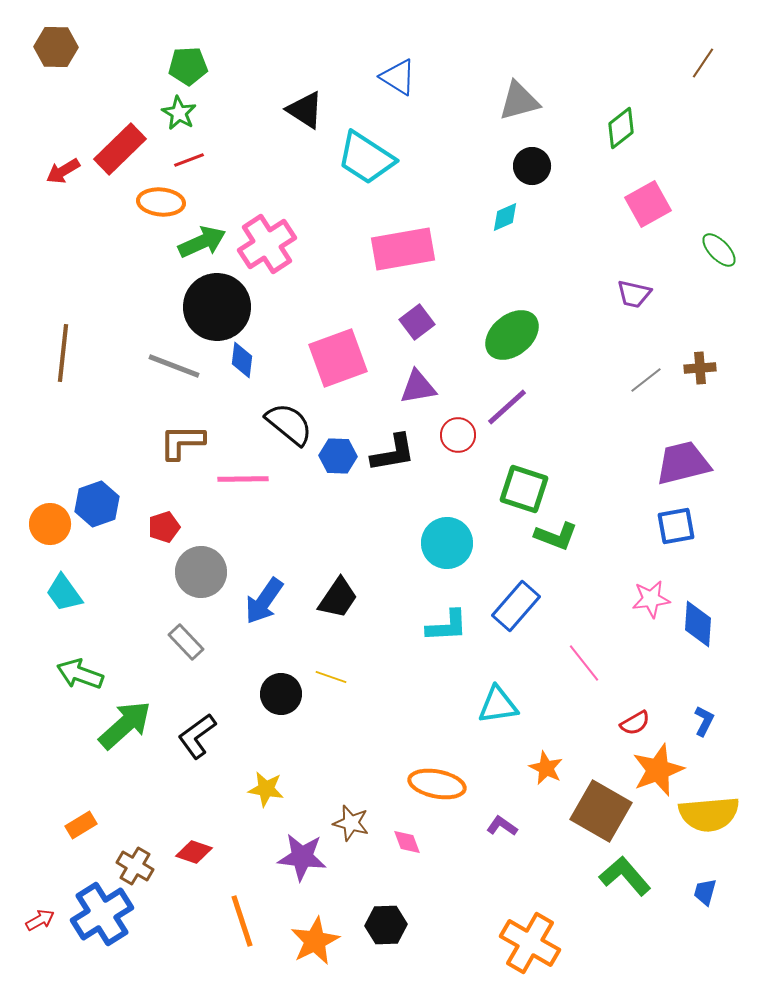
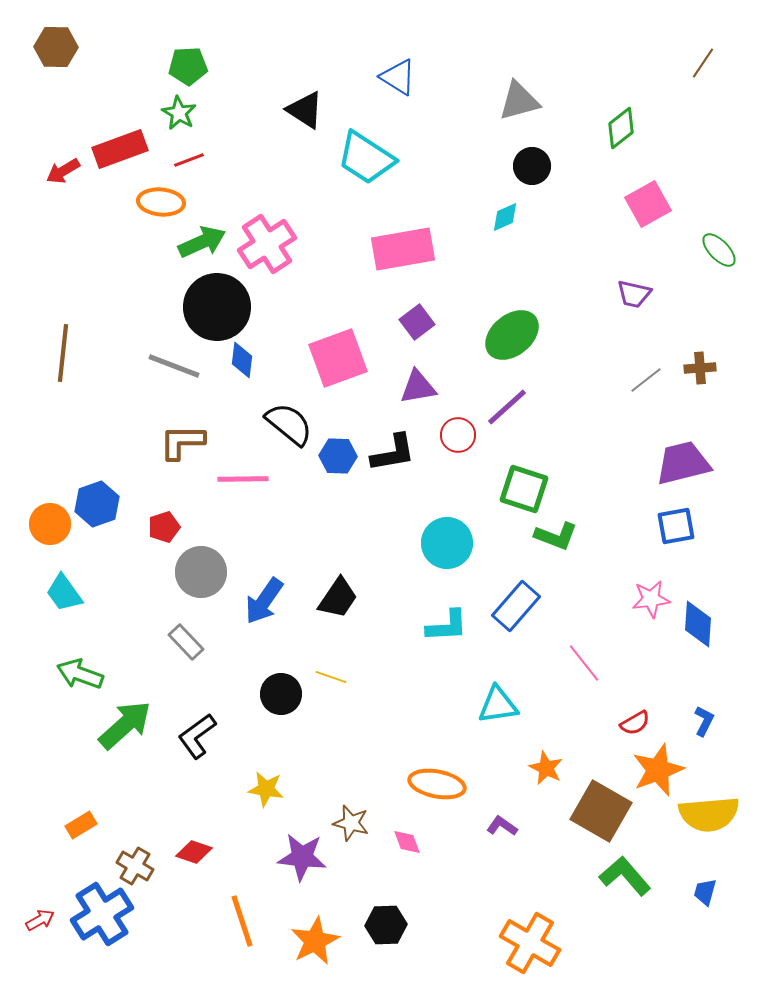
red rectangle at (120, 149): rotated 24 degrees clockwise
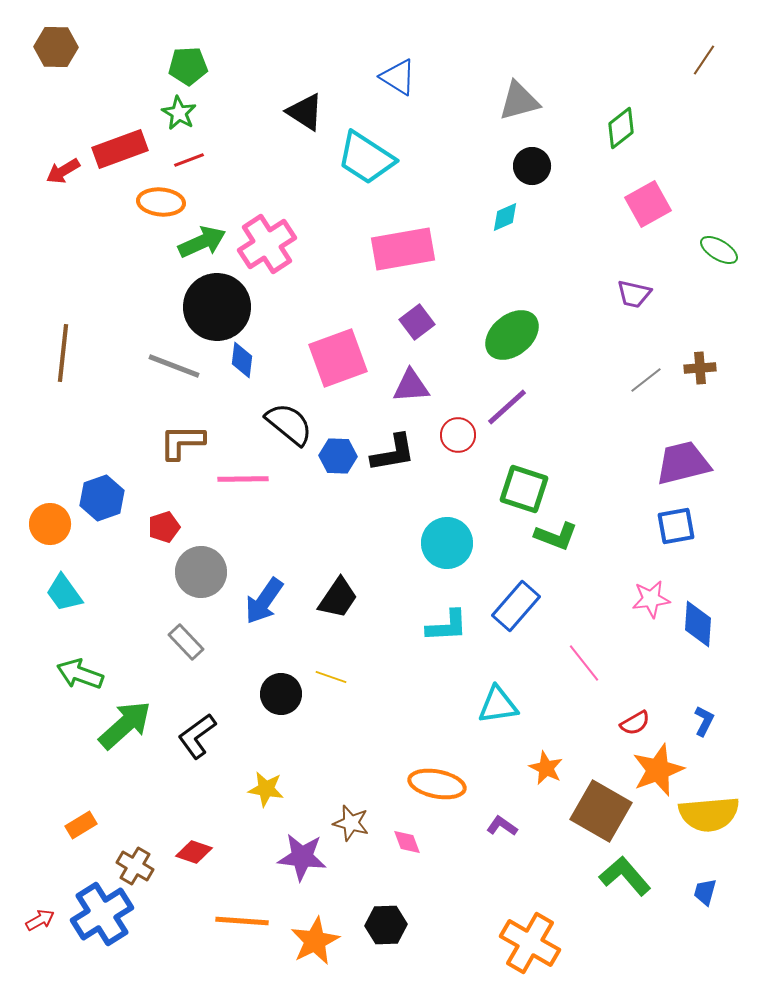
brown line at (703, 63): moved 1 px right, 3 px up
black triangle at (305, 110): moved 2 px down
green ellipse at (719, 250): rotated 15 degrees counterclockwise
purple triangle at (418, 387): moved 7 px left, 1 px up; rotated 6 degrees clockwise
blue hexagon at (97, 504): moved 5 px right, 6 px up
orange line at (242, 921): rotated 68 degrees counterclockwise
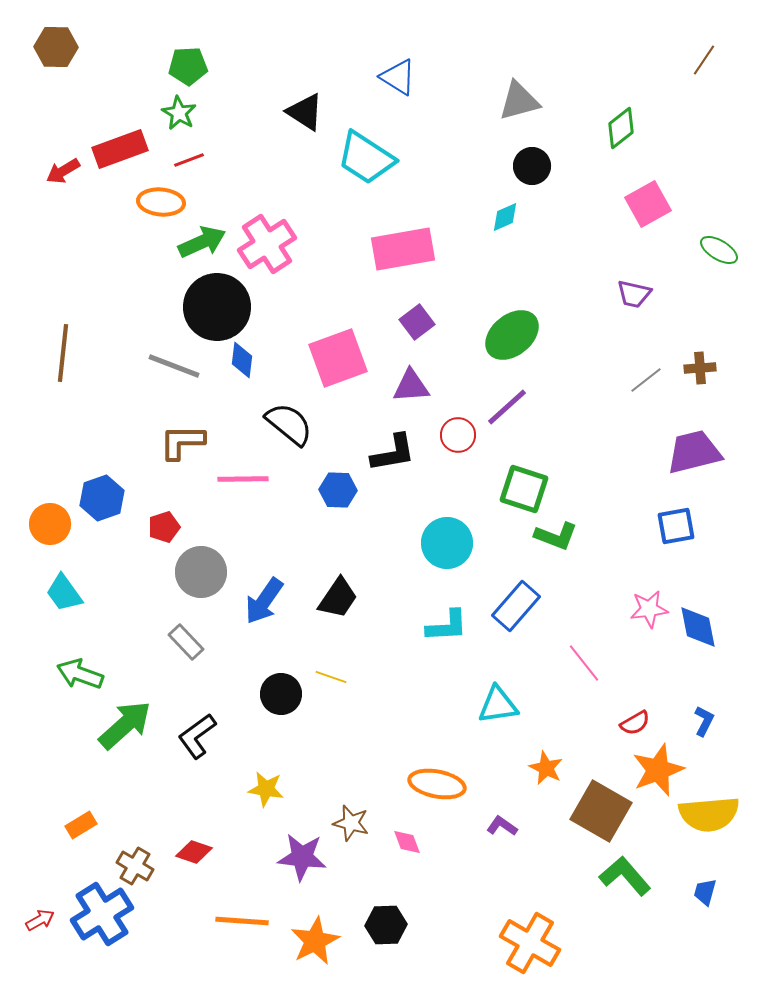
blue hexagon at (338, 456): moved 34 px down
purple trapezoid at (683, 463): moved 11 px right, 11 px up
pink star at (651, 599): moved 2 px left, 10 px down
blue diamond at (698, 624): moved 3 px down; rotated 15 degrees counterclockwise
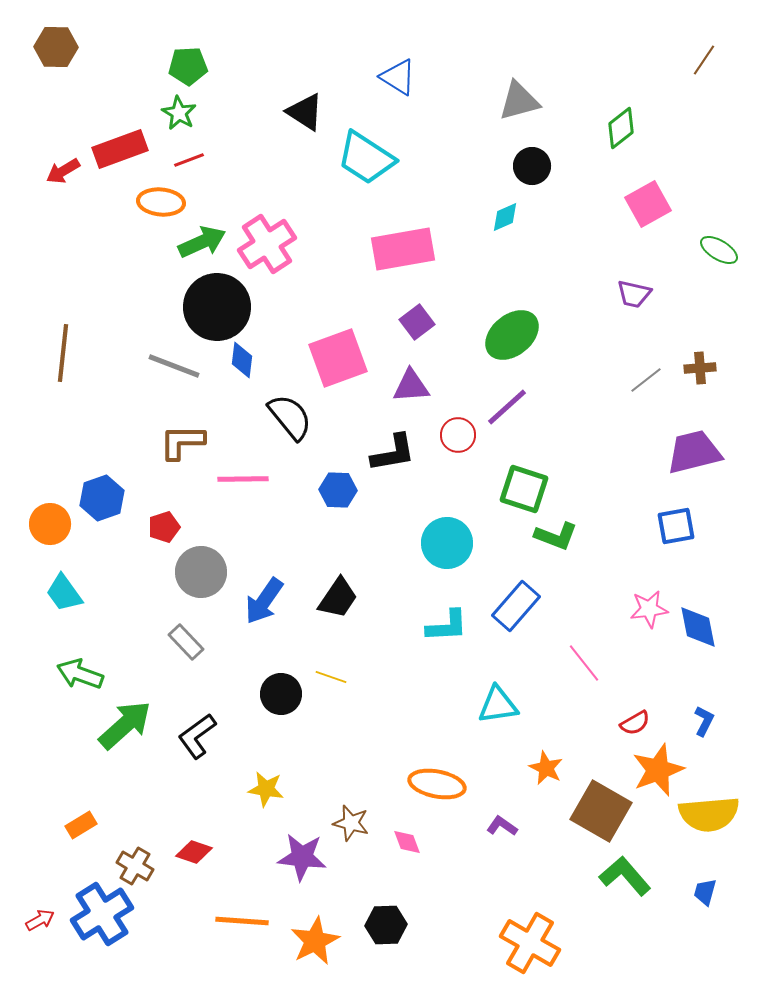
black semicircle at (289, 424): moved 1 px right, 7 px up; rotated 12 degrees clockwise
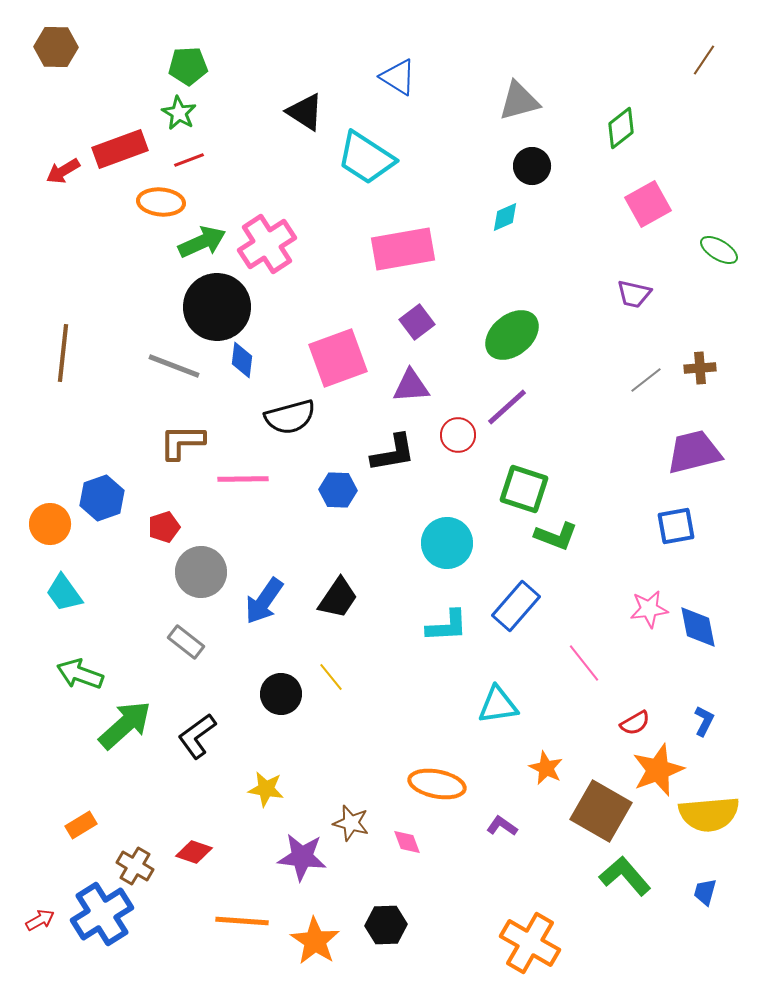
black semicircle at (290, 417): rotated 114 degrees clockwise
gray rectangle at (186, 642): rotated 9 degrees counterclockwise
yellow line at (331, 677): rotated 32 degrees clockwise
orange star at (315, 941): rotated 12 degrees counterclockwise
